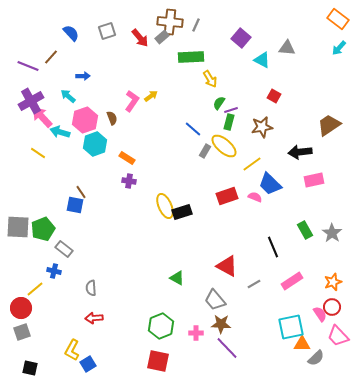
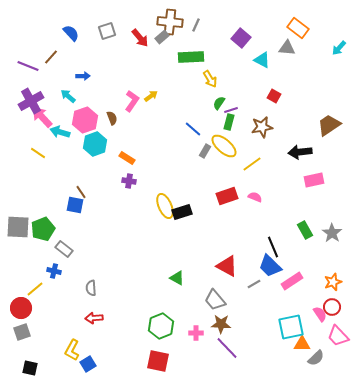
orange rectangle at (338, 19): moved 40 px left, 9 px down
blue trapezoid at (270, 184): moved 82 px down
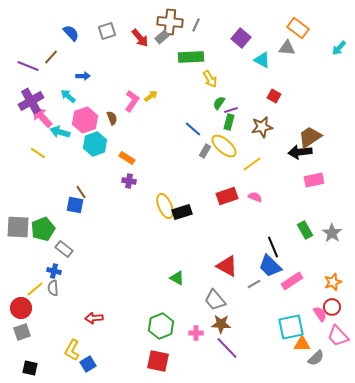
brown trapezoid at (329, 125): moved 19 px left, 12 px down
gray semicircle at (91, 288): moved 38 px left
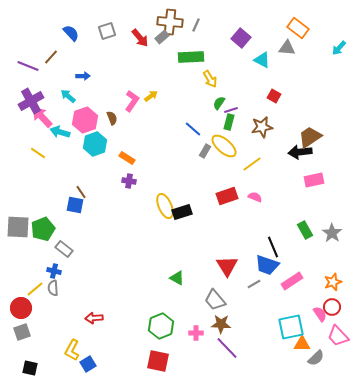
red triangle at (227, 266): rotated 30 degrees clockwise
blue trapezoid at (270, 266): moved 3 px left, 1 px up; rotated 25 degrees counterclockwise
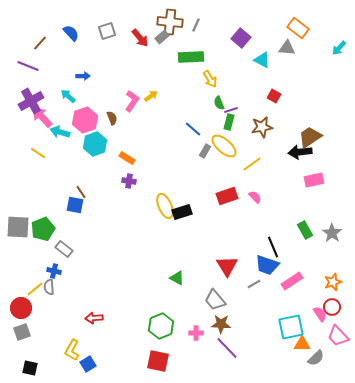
brown line at (51, 57): moved 11 px left, 14 px up
green semicircle at (219, 103): rotated 56 degrees counterclockwise
pink semicircle at (255, 197): rotated 24 degrees clockwise
gray semicircle at (53, 288): moved 4 px left, 1 px up
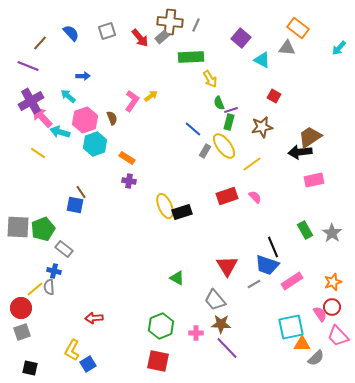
yellow ellipse at (224, 146): rotated 12 degrees clockwise
